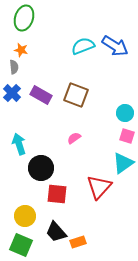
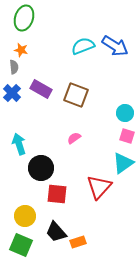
purple rectangle: moved 6 px up
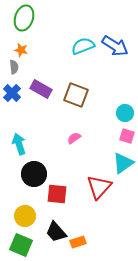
black circle: moved 7 px left, 6 px down
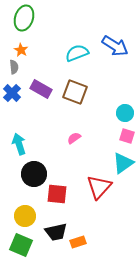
cyan semicircle: moved 6 px left, 7 px down
orange star: rotated 16 degrees clockwise
brown square: moved 1 px left, 3 px up
black trapezoid: rotated 60 degrees counterclockwise
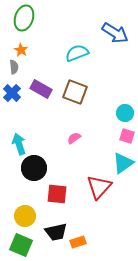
blue arrow: moved 13 px up
black circle: moved 6 px up
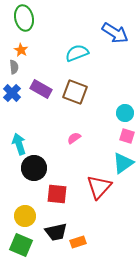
green ellipse: rotated 30 degrees counterclockwise
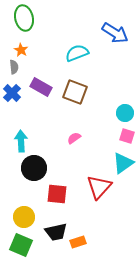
purple rectangle: moved 2 px up
cyan arrow: moved 2 px right, 3 px up; rotated 15 degrees clockwise
yellow circle: moved 1 px left, 1 px down
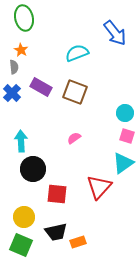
blue arrow: rotated 20 degrees clockwise
black circle: moved 1 px left, 1 px down
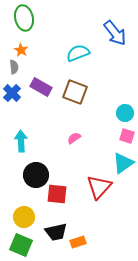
cyan semicircle: moved 1 px right
black circle: moved 3 px right, 6 px down
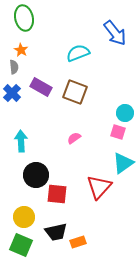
pink square: moved 9 px left, 4 px up
